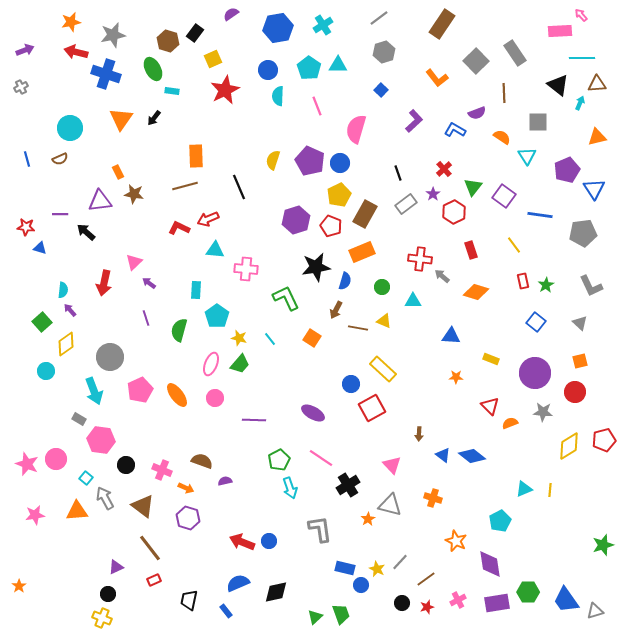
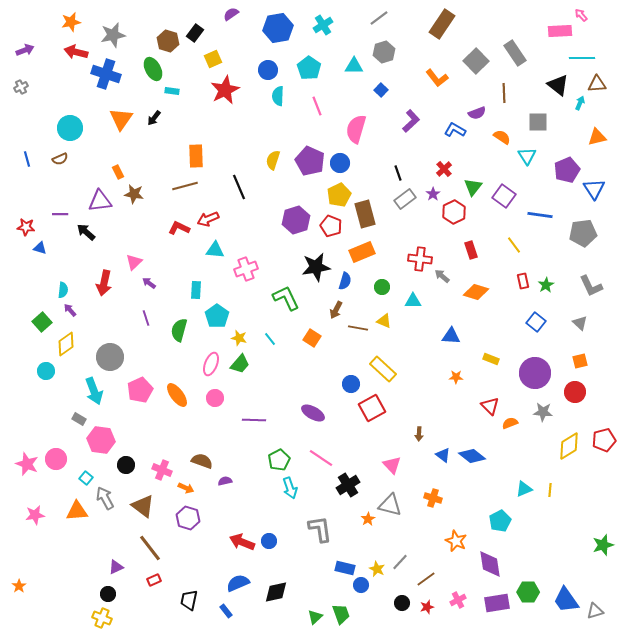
cyan triangle at (338, 65): moved 16 px right, 1 px down
purple L-shape at (414, 121): moved 3 px left
gray rectangle at (406, 204): moved 1 px left, 5 px up
brown rectangle at (365, 214): rotated 44 degrees counterclockwise
pink cross at (246, 269): rotated 25 degrees counterclockwise
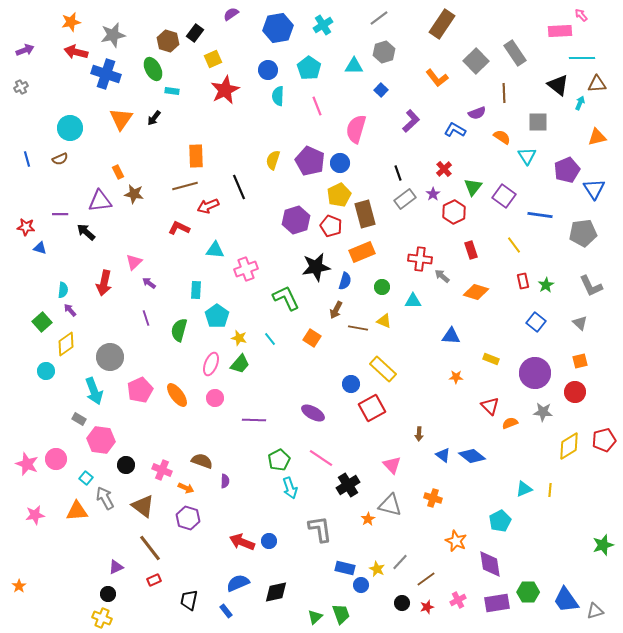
red arrow at (208, 219): moved 13 px up
purple semicircle at (225, 481): rotated 104 degrees clockwise
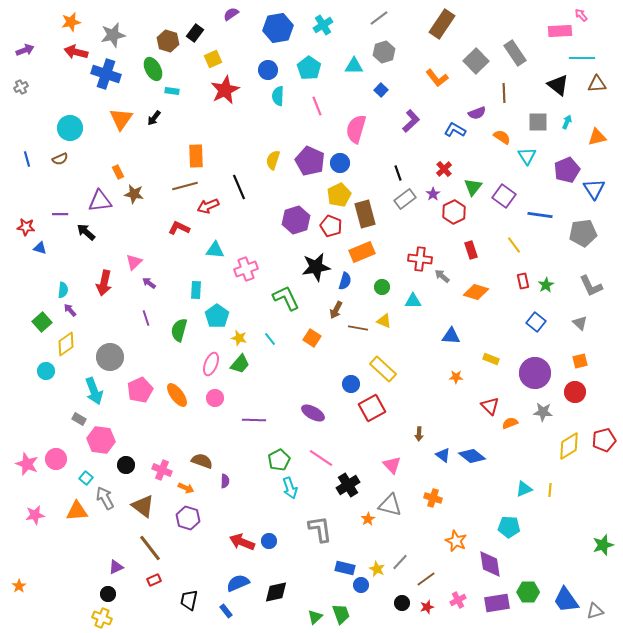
cyan arrow at (580, 103): moved 13 px left, 19 px down
cyan pentagon at (500, 521): moved 9 px right, 6 px down; rotated 30 degrees clockwise
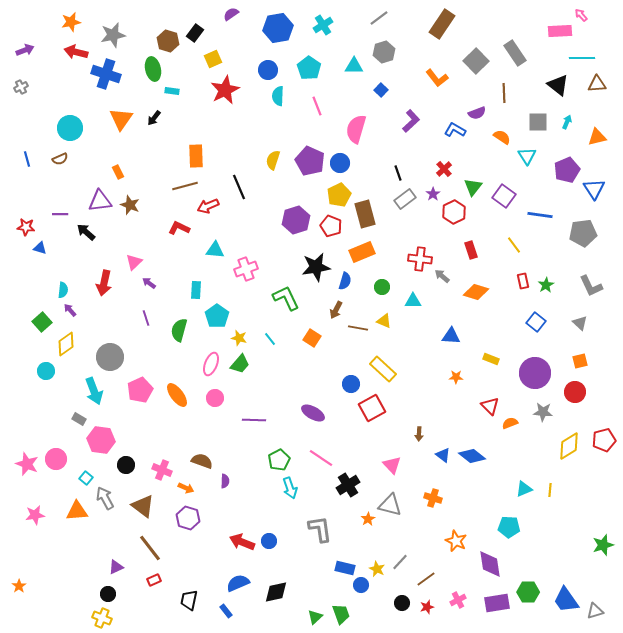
green ellipse at (153, 69): rotated 15 degrees clockwise
brown star at (134, 194): moved 4 px left, 11 px down; rotated 12 degrees clockwise
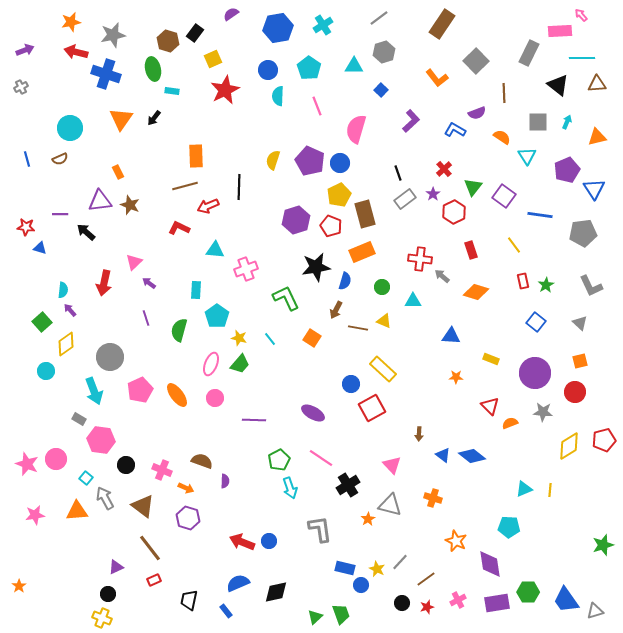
gray rectangle at (515, 53): moved 14 px right; rotated 60 degrees clockwise
black line at (239, 187): rotated 25 degrees clockwise
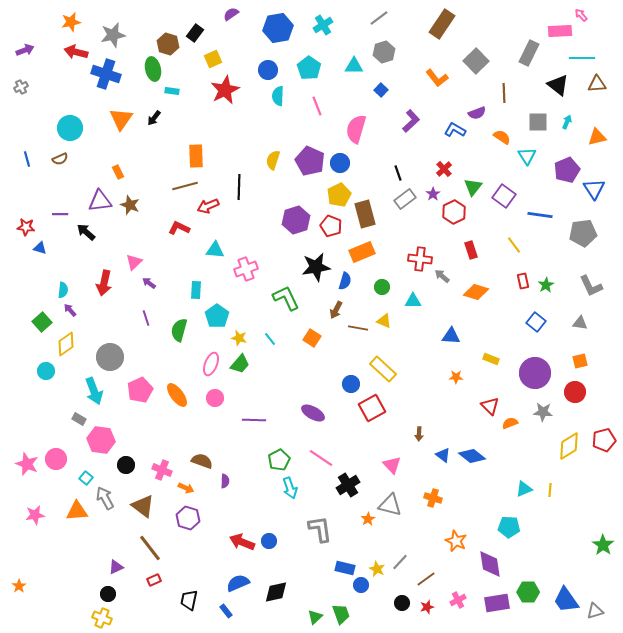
brown hexagon at (168, 41): moved 3 px down
gray triangle at (580, 323): rotated 35 degrees counterclockwise
green star at (603, 545): rotated 20 degrees counterclockwise
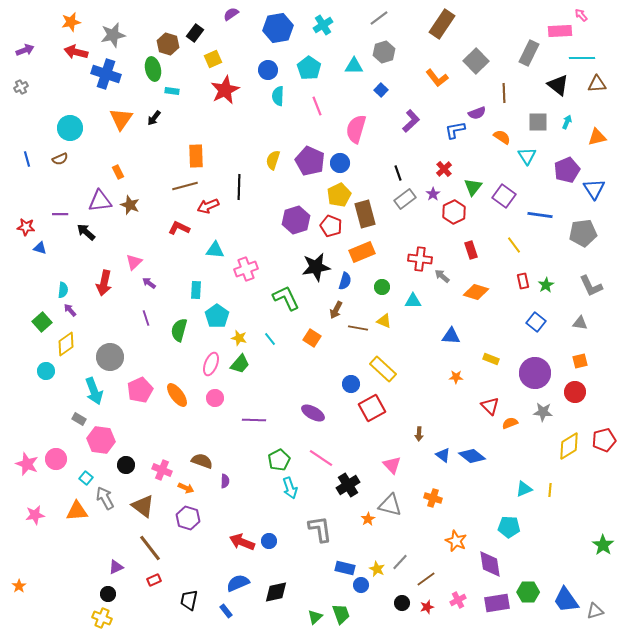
blue L-shape at (455, 130): rotated 40 degrees counterclockwise
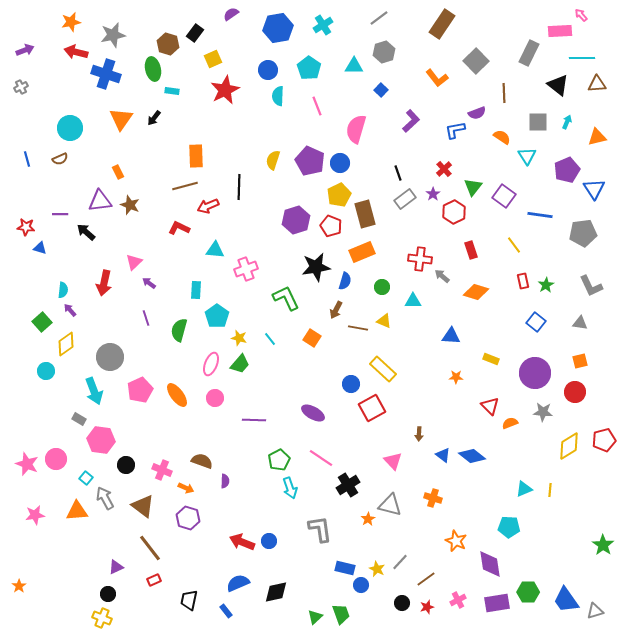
pink triangle at (392, 465): moved 1 px right, 4 px up
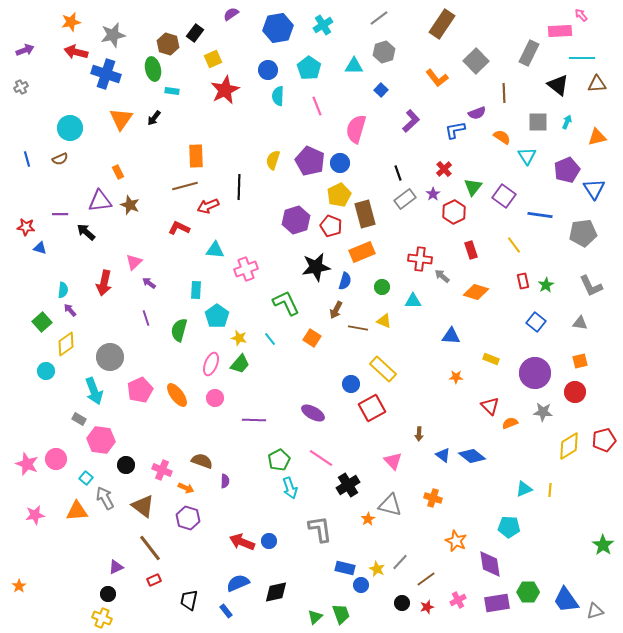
green L-shape at (286, 298): moved 5 px down
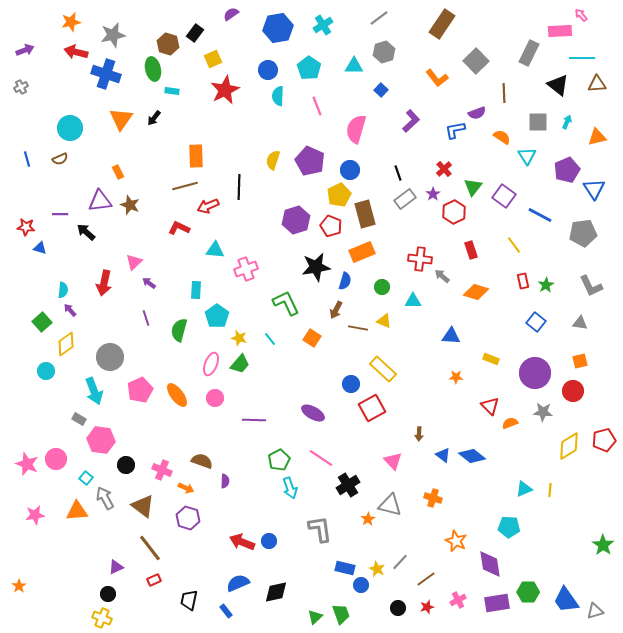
blue circle at (340, 163): moved 10 px right, 7 px down
blue line at (540, 215): rotated 20 degrees clockwise
red circle at (575, 392): moved 2 px left, 1 px up
black circle at (402, 603): moved 4 px left, 5 px down
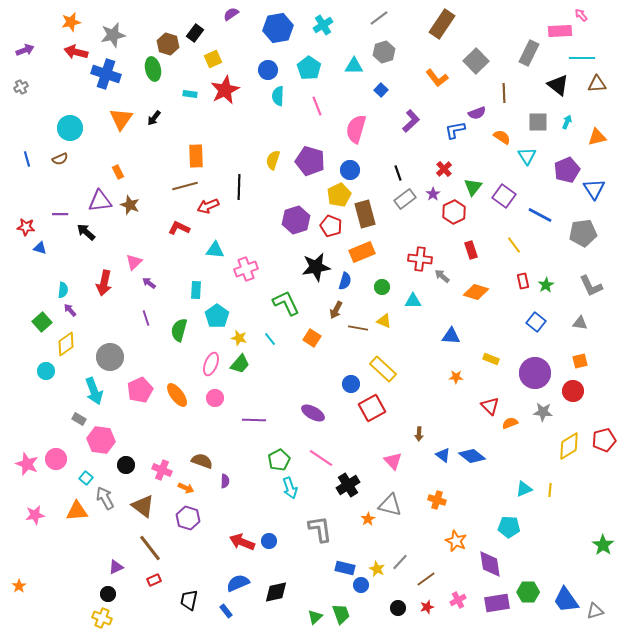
cyan rectangle at (172, 91): moved 18 px right, 3 px down
purple pentagon at (310, 161): rotated 8 degrees counterclockwise
orange cross at (433, 498): moved 4 px right, 2 px down
